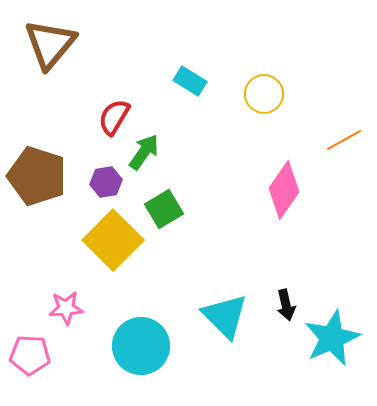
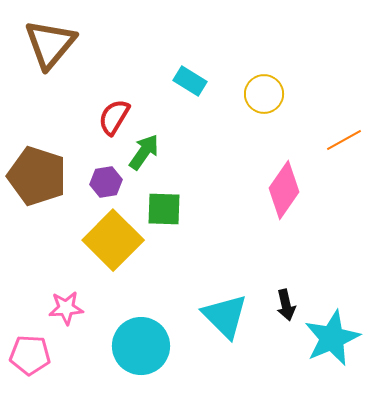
green square: rotated 33 degrees clockwise
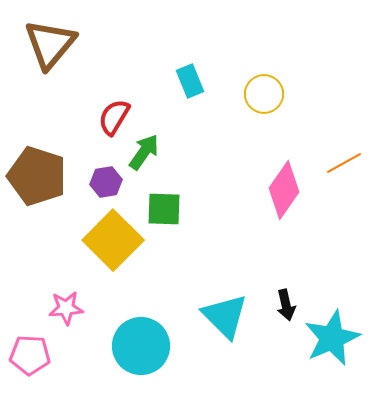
cyan rectangle: rotated 36 degrees clockwise
orange line: moved 23 px down
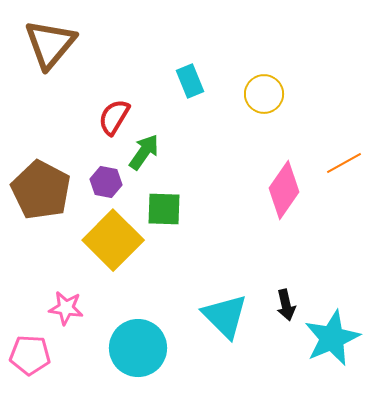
brown pentagon: moved 4 px right, 14 px down; rotated 10 degrees clockwise
purple hexagon: rotated 20 degrees clockwise
pink star: rotated 12 degrees clockwise
cyan circle: moved 3 px left, 2 px down
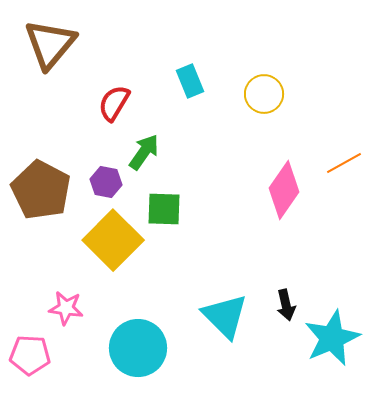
red semicircle: moved 14 px up
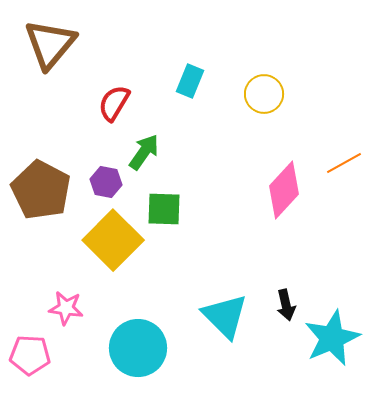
cyan rectangle: rotated 44 degrees clockwise
pink diamond: rotated 8 degrees clockwise
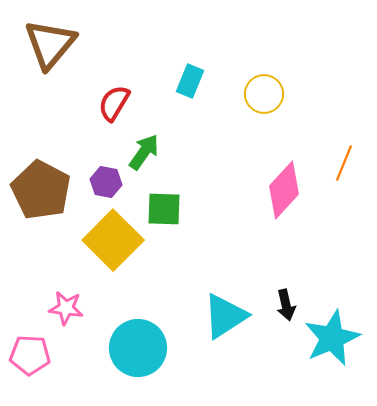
orange line: rotated 39 degrees counterclockwise
cyan triangle: rotated 42 degrees clockwise
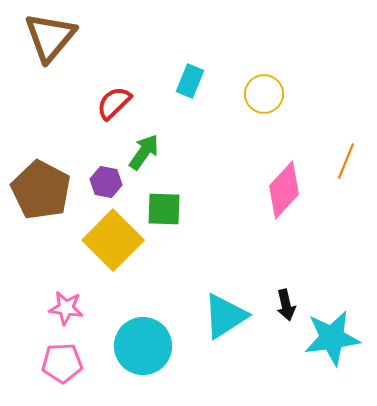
brown triangle: moved 7 px up
red semicircle: rotated 15 degrees clockwise
orange line: moved 2 px right, 2 px up
cyan star: rotated 16 degrees clockwise
cyan circle: moved 5 px right, 2 px up
pink pentagon: moved 32 px right, 8 px down; rotated 6 degrees counterclockwise
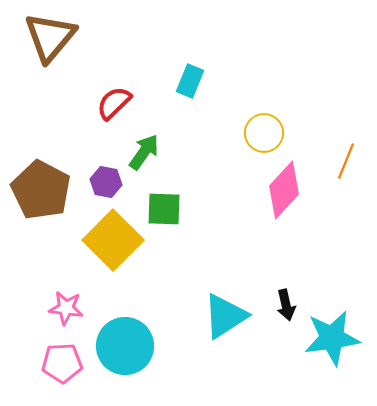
yellow circle: moved 39 px down
cyan circle: moved 18 px left
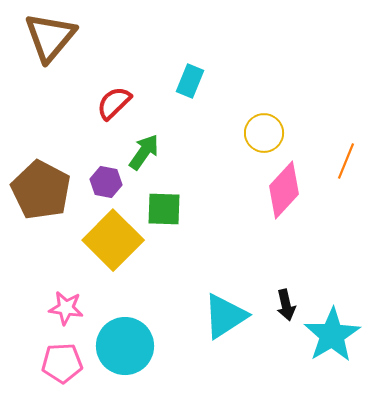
cyan star: moved 3 px up; rotated 24 degrees counterclockwise
